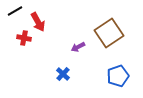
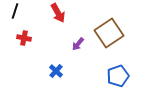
black line: rotated 42 degrees counterclockwise
red arrow: moved 20 px right, 9 px up
purple arrow: moved 3 px up; rotated 24 degrees counterclockwise
blue cross: moved 7 px left, 3 px up
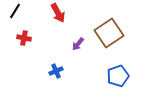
black line: rotated 14 degrees clockwise
blue cross: rotated 24 degrees clockwise
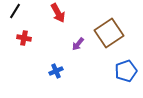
blue pentagon: moved 8 px right, 5 px up
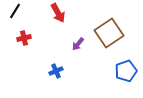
red cross: rotated 24 degrees counterclockwise
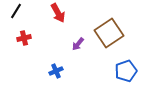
black line: moved 1 px right
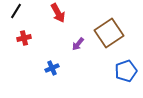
blue cross: moved 4 px left, 3 px up
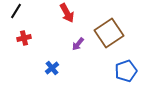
red arrow: moved 9 px right
blue cross: rotated 16 degrees counterclockwise
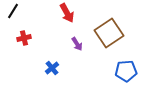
black line: moved 3 px left
purple arrow: moved 1 px left; rotated 72 degrees counterclockwise
blue pentagon: rotated 15 degrees clockwise
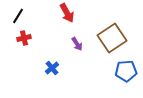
black line: moved 5 px right, 5 px down
brown square: moved 3 px right, 5 px down
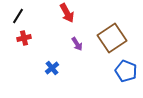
blue pentagon: rotated 25 degrees clockwise
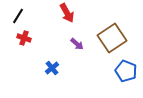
red cross: rotated 32 degrees clockwise
purple arrow: rotated 16 degrees counterclockwise
